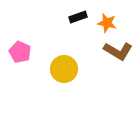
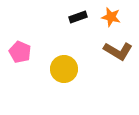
orange star: moved 4 px right, 6 px up
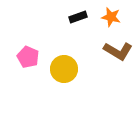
pink pentagon: moved 8 px right, 5 px down
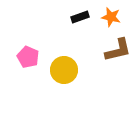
black rectangle: moved 2 px right
brown L-shape: moved 1 px up; rotated 44 degrees counterclockwise
yellow circle: moved 1 px down
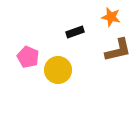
black rectangle: moved 5 px left, 15 px down
yellow circle: moved 6 px left
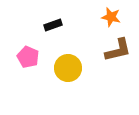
black rectangle: moved 22 px left, 7 px up
yellow circle: moved 10 px right, 2 px up
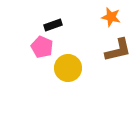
pink pentagon: moved 14 px right, 10 px up
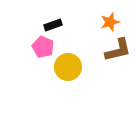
orange star: moved 1 px left, 5 px down; rotated 30 degrees counterclockwise
pink pentagon: moved 1 px right
yellow circle: moved 1 px up
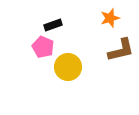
orange star: moved 4 px up
brown L-shape: moved 3 px right
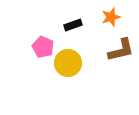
orange star: moved 1 px right, 1 px up
black rectangle: moved 20 px right
yellow circle: moved 4 px up
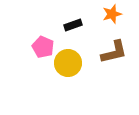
orange star: moved 1 px right, 3 px up
brown L-shape: moved 7 px left, 2 px down
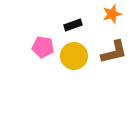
pink pentagon: rotated 15 degrees counterclockwise
yellow circle: moved 6 px right, 7 px up
